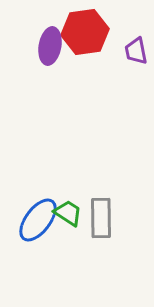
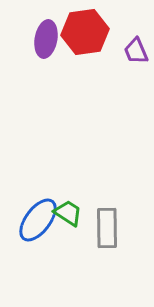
purple ellipse: moved 4 px left, 7 px up
purple trapezoid: rotated 12 degrees counterclockwise
gray rectangle: moved 6 px right, 10 px down
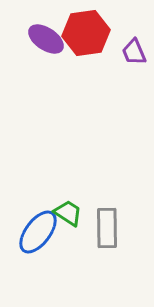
red hexagon: moved 1 px right, 1 px down
purple ellipse: rotated 66 degrees counterclockwise
purple trapezoid: moved 2 px left, 1 px down
blue ellipse: moved 12 px down
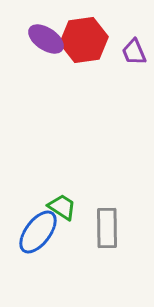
red hexagon: moved 2 px left, 7 px down
green trapezoid: moved 6 px left, 6 px up
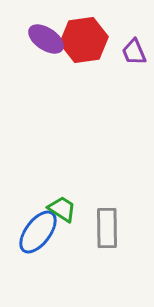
green trapezoid: moved 2 px down
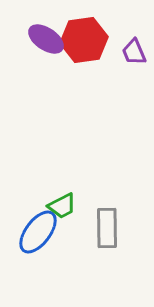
green trapezoid: moved 3 px up; rotated 120 degrees clockwise
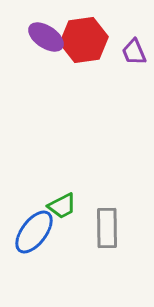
purple ellipse: moved 2 px up
blue ellipse: moved 4 px left
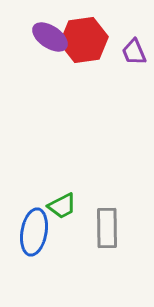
purple ellipse: moved 4 px right
blue ellipse: rotated 27 degrees counterclockwise
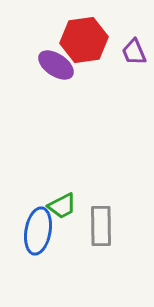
purple ellipse: moved 6 px right, 28 px down
gray rectangle: moved 6 px left, 2 px up
blue ellipse: moved 4 px right, 1 px up
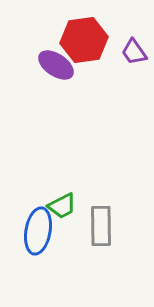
purple trapezoid: rotated 12 degrees counterclockwise
